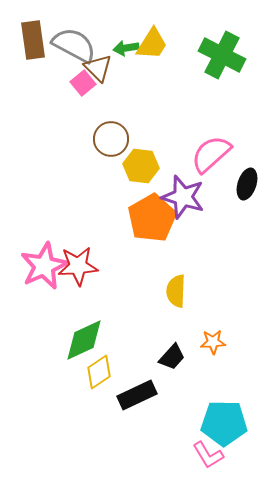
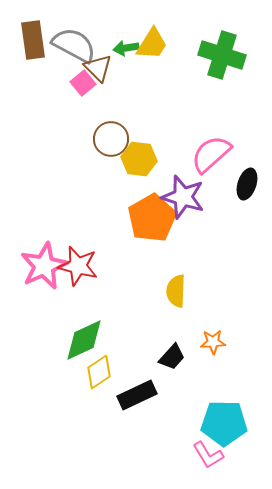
green cross: rotated 9 degrees counterclockwise
yellow hexagon: moved 2 px left, 7 px up
red star: rotated 18 degrees clockwise
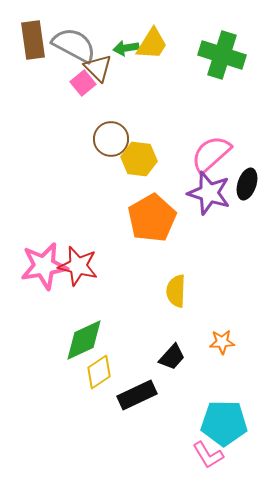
purple star: moved 26 px right, 4 px up
pink star: rotated 15 degrees clockwise
orange star: moved 9 px right
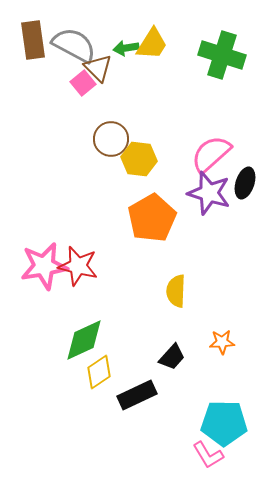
black ellipse: moved 2 px left, 1 px up
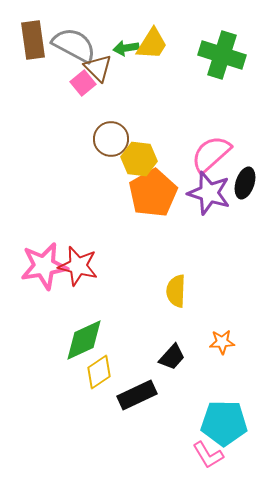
orange pentagon: moved 1 px right, 25 px up
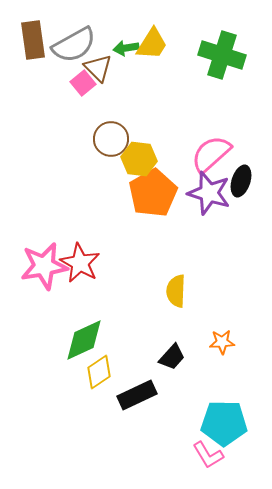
gray semicircle: rotated 123 degrees clockwise
black ellipse: moved 4 px left, 2 px up
red star: moved 2 px right, 3 px up; rotated 15 degrees clockwise
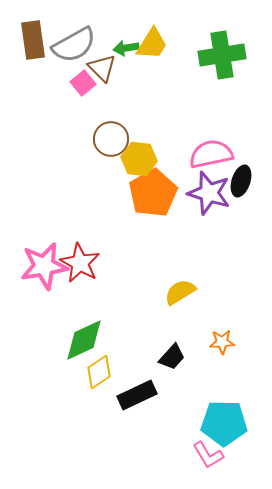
green cross: rotated 27 degrees counterclockwise
brown triangle: moved 4 px right
pink semicircle: rotated 30 degrees clockwise
yellow semicircle: moved 4 px right, 1 px down; rotated 56 degrees clockwise
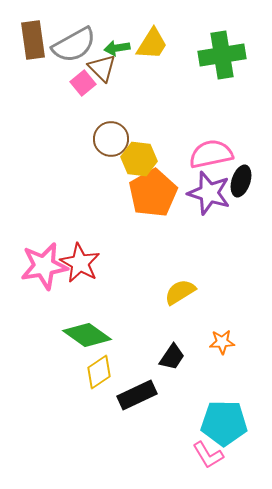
green arrow: moved 9 px left
green diamond: moved 3 px right, 5 px up; rotated 60 degrees clockwise
black trapezoid: rotated 8 degrees counterclockwise
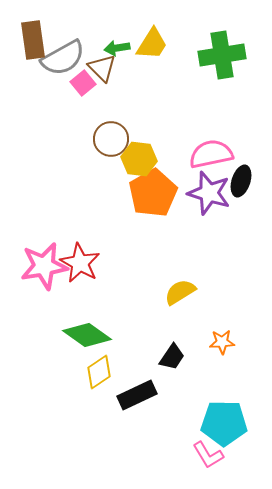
gray semicircle: moved 11 px left, 13 px down
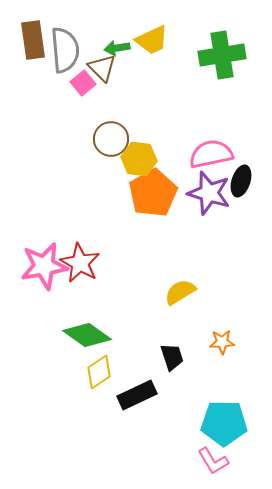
yellow trapezoid: moved 4 px up; rotated 33 degrees clockwise
gray semicircle: moved 2 px right, 8 px up; rotated 66 degrees counterclockwise
black trapezoid: rotated 52 degrees counterclockwise
pink L-shape: moved 5 px right, 6 px down
